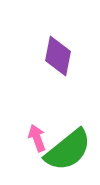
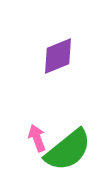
purple diamond: rotated 57 degrees clockwise
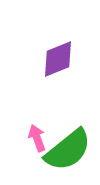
purple diamond: moved 3 px down
